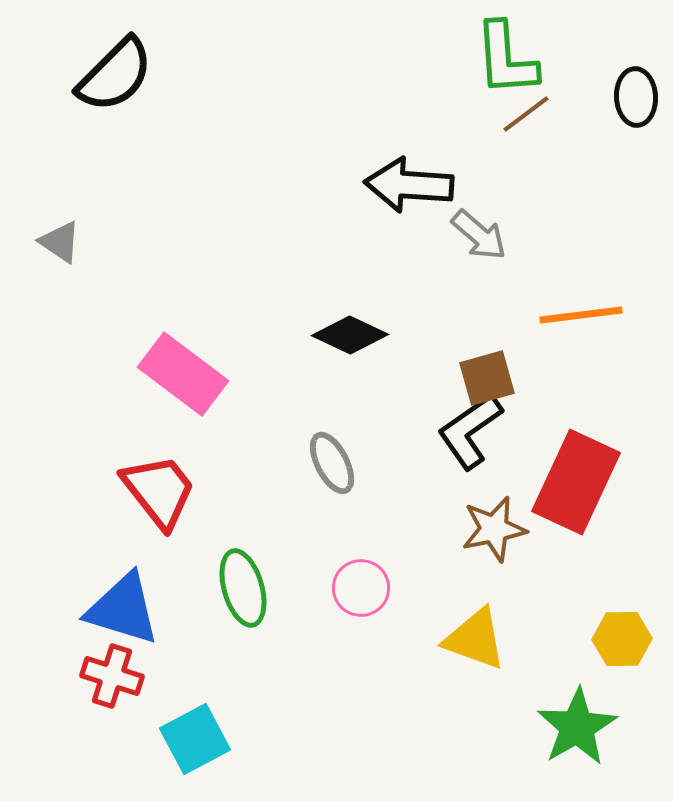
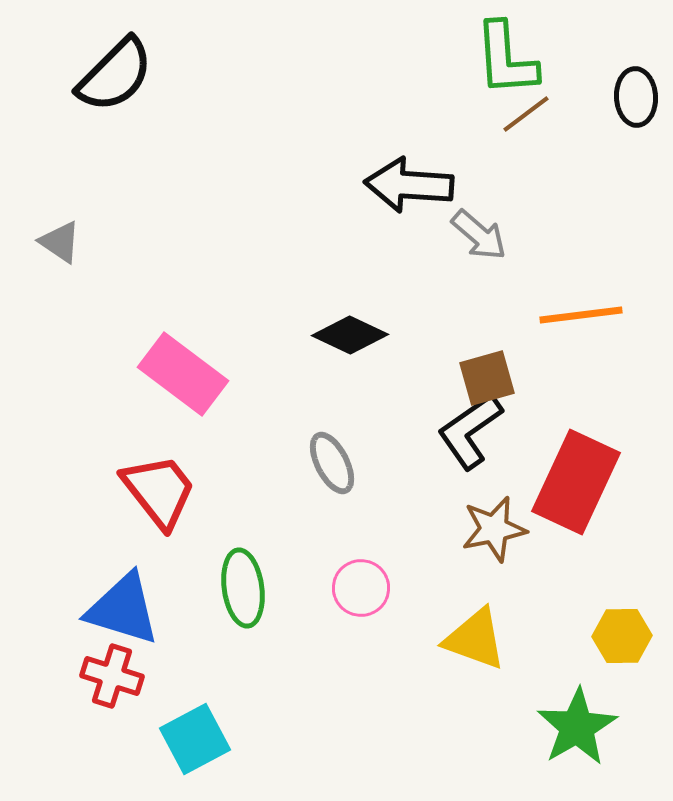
green ellipse: rotated 8 degrees clockwise
yellow hexagon: moved 3 px up
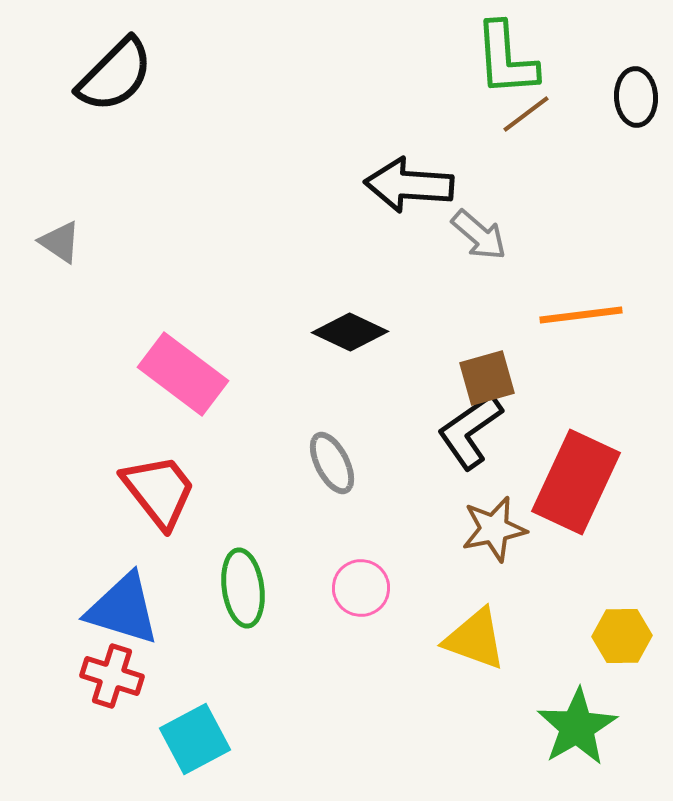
black diamond: moved 3 px up
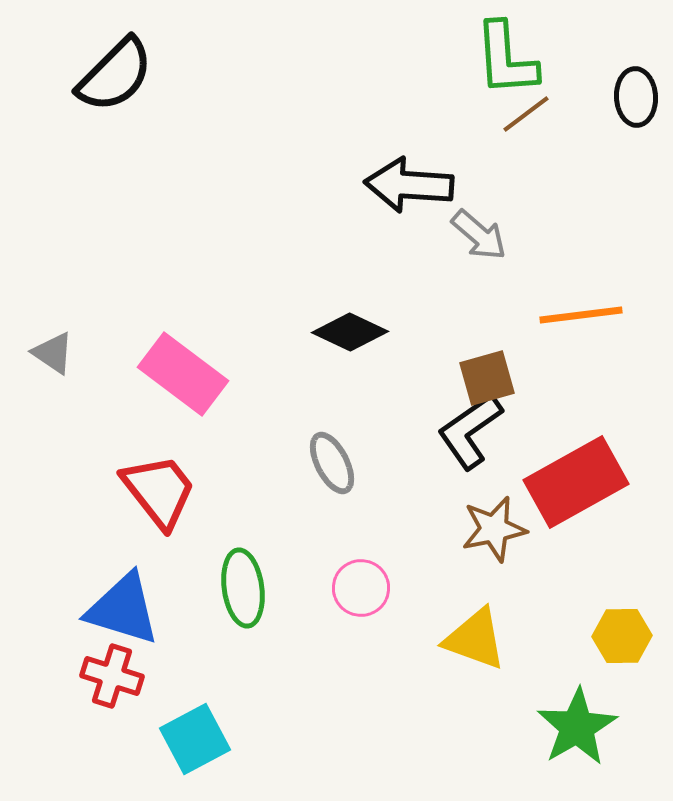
gray triangle: moved 7 px left, 111 px down
red rectangle: rotated 36 degrees clockwise
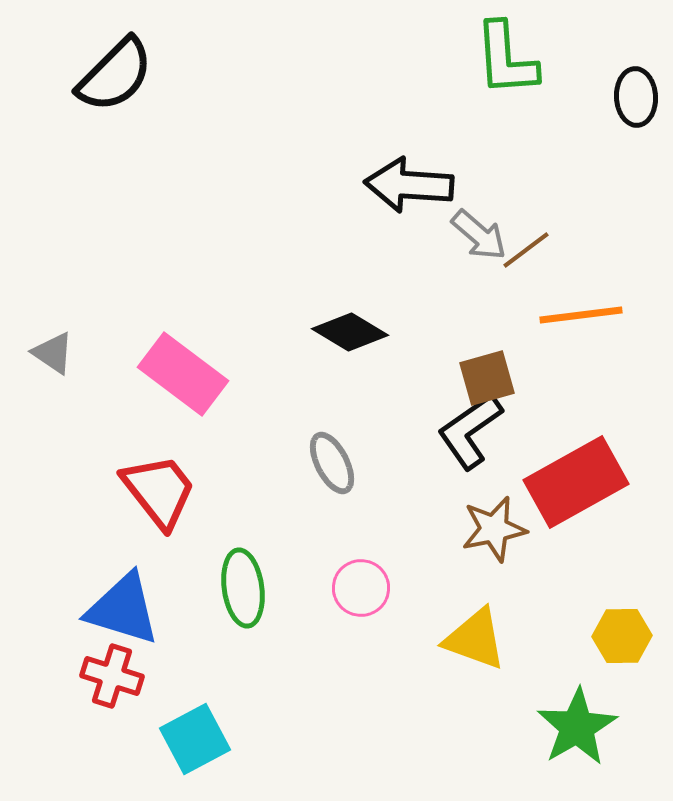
brown line: moved 136 px down
black diamond: rotated 6 degrees clockwise
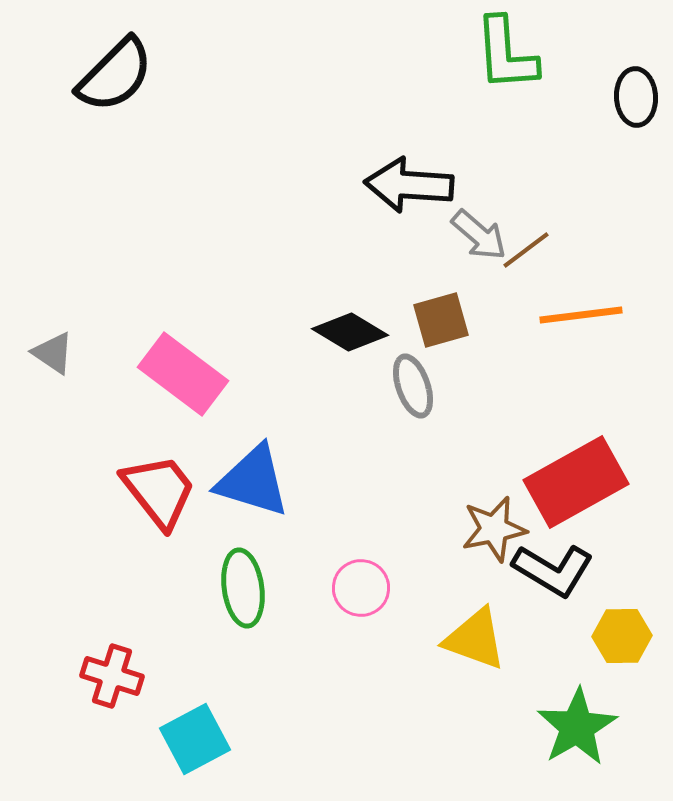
green L-shape: moved 5 px up
brown square: moved 46 px left, 58 px up
black L-shape: moved 83 px right, 139 px down; rotated 114 degrees counterclockwise
gray ellipse: moved 81 px right, 77 px up; rotated 8 degrees clockwise
blue triangle: moved 130 px right, 128 px up
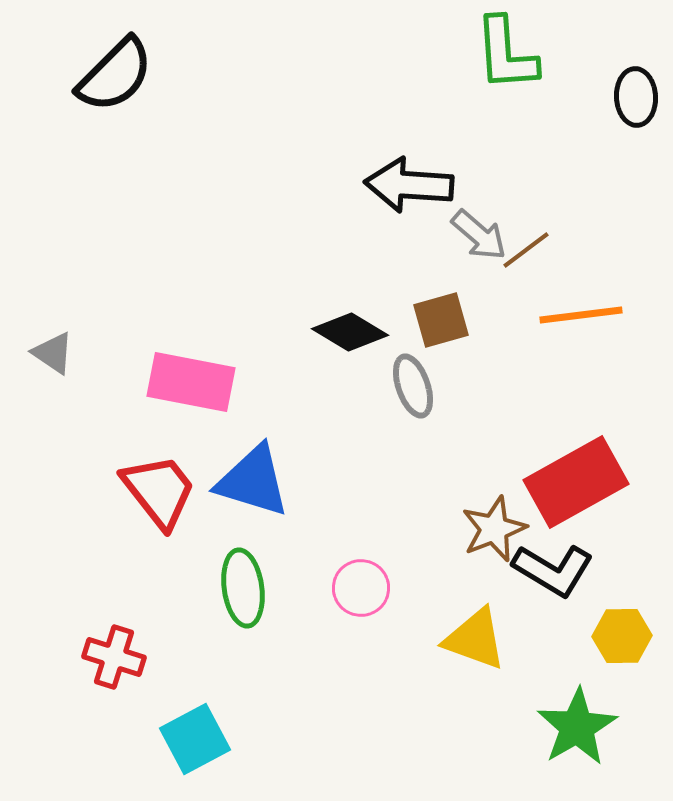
pink rectangle: moved 8 px right, 8 px down; rotated 26 degrees counterclockwise
brown star: rotated 10 degrees counterclockwise
red cross: moved 2 px right, 19 px up
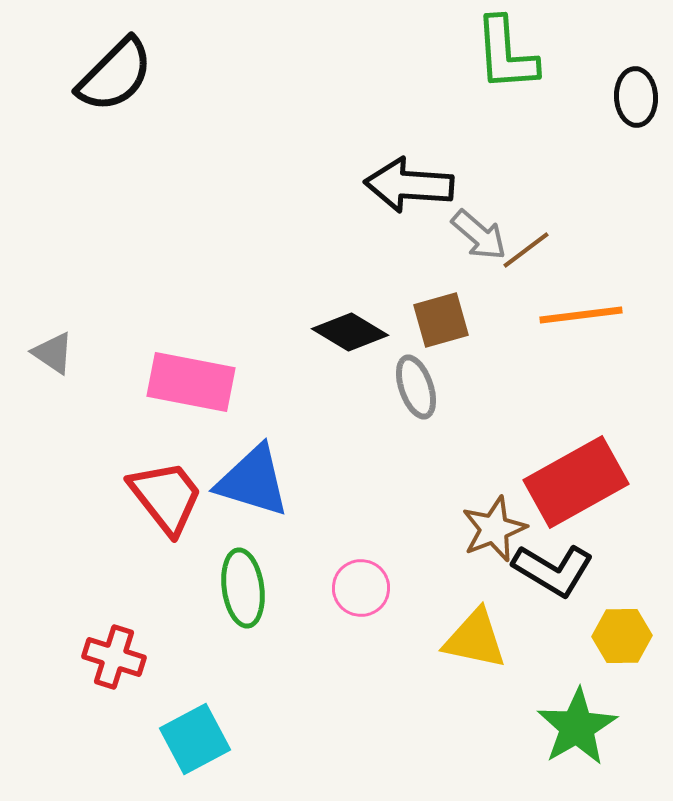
gray ellipse: moved 3 px right, 1 px down
red trapezoid: moved 7 px right, 6 px down
yellow triangle: rotated 8 degrees counterclockwise
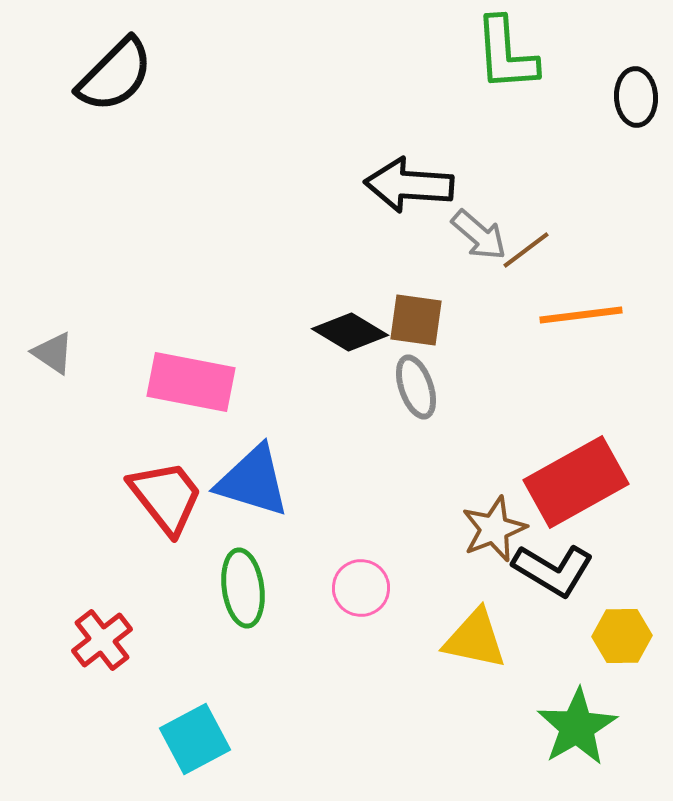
brown square: moved 25 px left; rotated 24 degrees clockwise
red cross: moved 12 px left, 17 px up; rotated 34 degrees clockwise
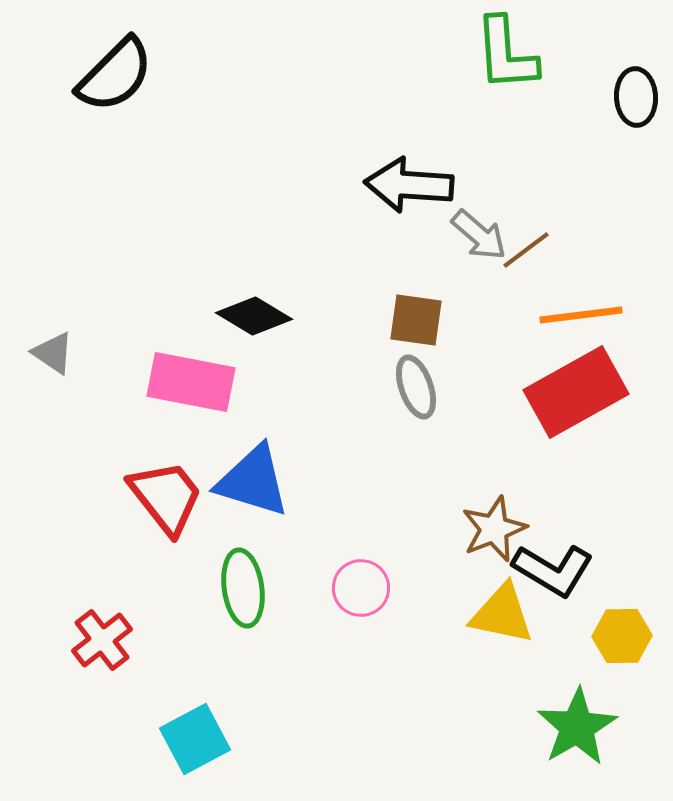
black diamond: moved 96 px left, 16 px up
red rectangle: moved 90 px up
yellow triangle: moved 27 px right, 25 px up
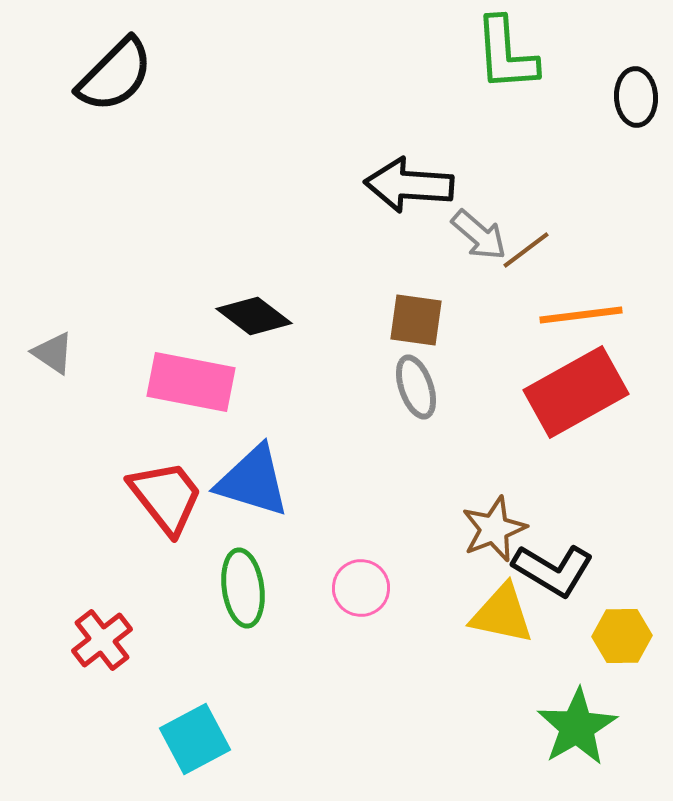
black diamond: rotated 6 degrees clockwise
